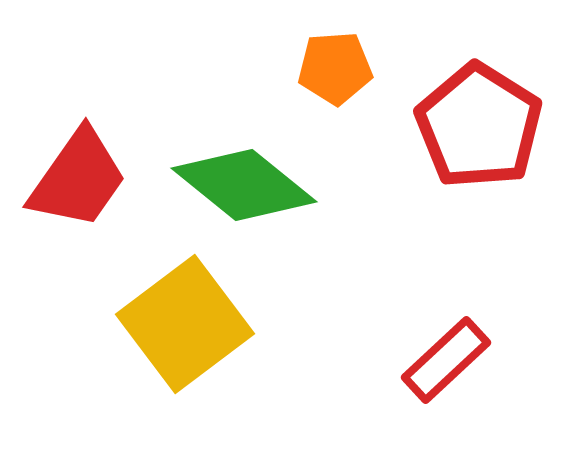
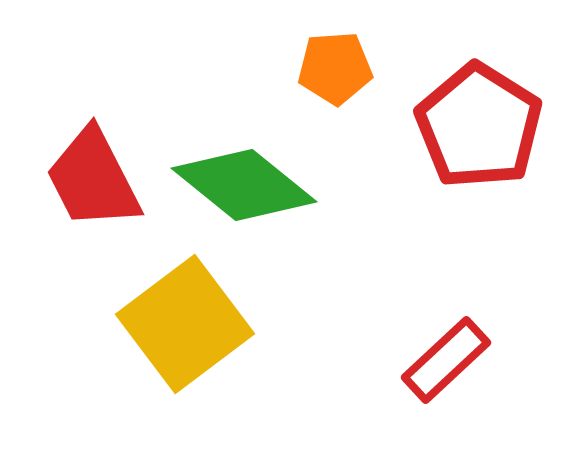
red trapezoid: moved 15 px right; rotated 118 degrees clockwise
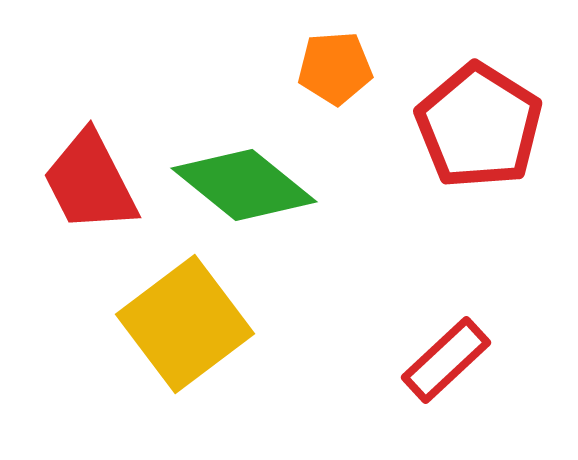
red trapezoid: moved 3 px left, 3 px down
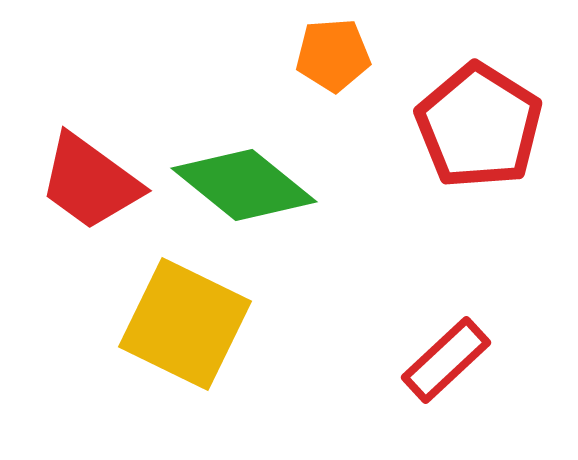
orange pentagon: moved 2 px left, 13 px up
red trapezoid: rotated 27 degrees counterclockwise
yellow square: rotated 27 degrees counterclockwise
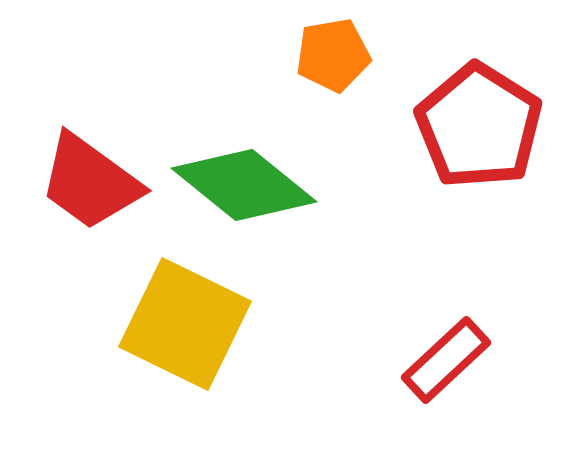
orange pentagon: rotated 6 degrees counterclockwise
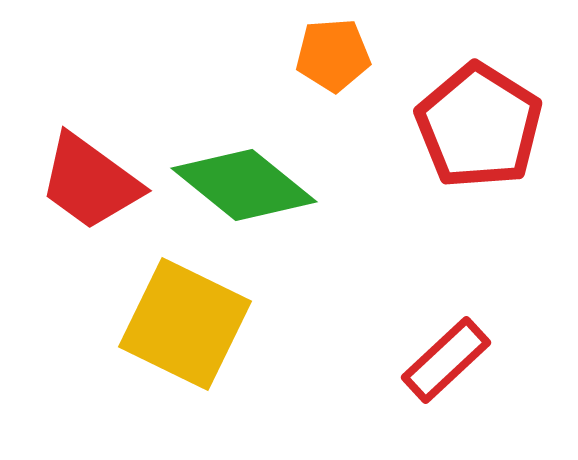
orange pentagon: rotated 6 degrees clockwise
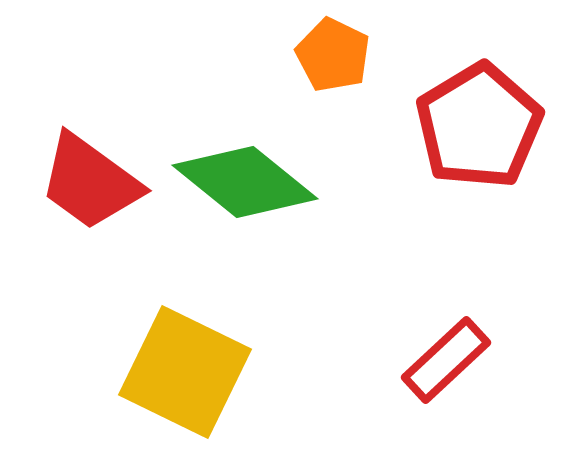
orange pentagon: rotated 30 degrees clockwise
red pentagon: rotated 9 degrees clockwise
green diamond: moved 1 px right, 3 px up
yellow square: moved 48 px down
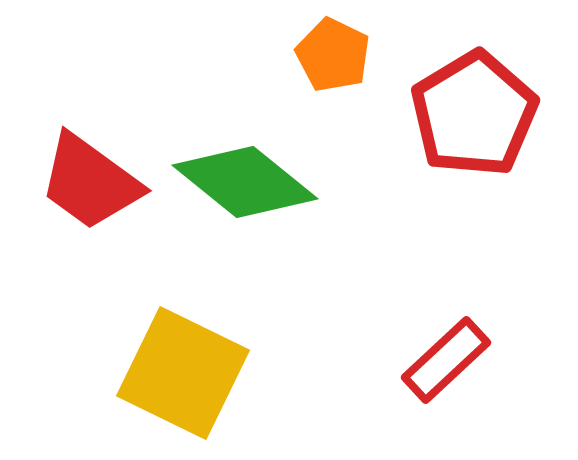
red pentagon: moved 5 px left, 12 px up
yellow square: moved 2 px left, 1 px down
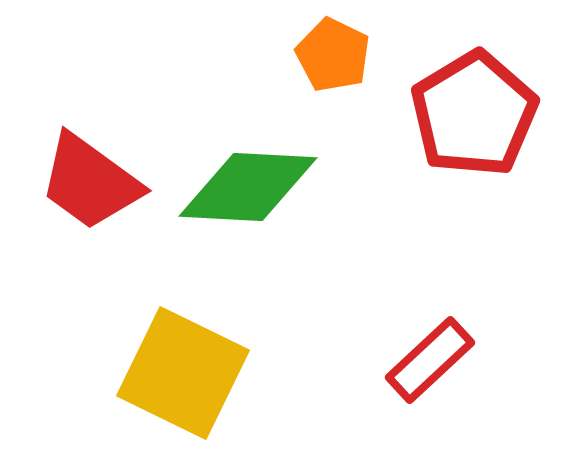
green diamond: moved 3 px right, 5 px down; rotated 36 degrees counterclockwise
red rectangle: moved 16 px left
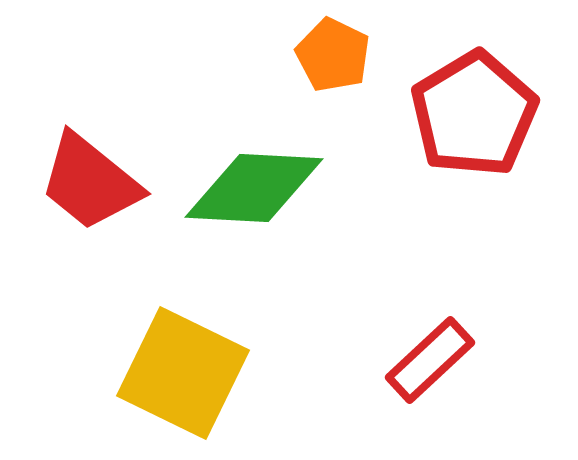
red trapezoid: rotated 3 degrees clockwise
green diamond: moved 6 px right, 1 px down
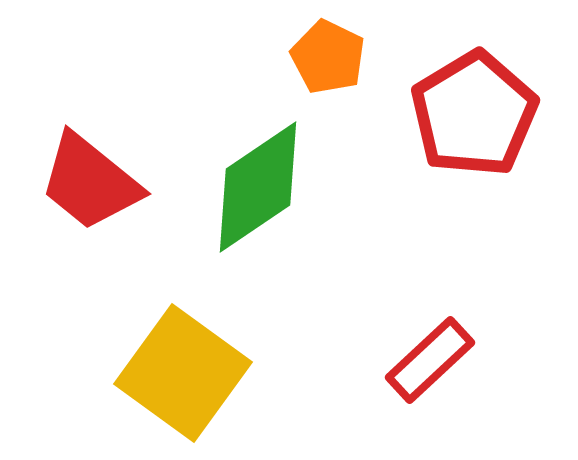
orange pentagon: moved 5 px left, 2 px down
green diamond: moved 4 px right, 1 px up; rotated 37 degrees counterclockwise
yellow square: rotated 10 degrees clockwise
